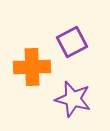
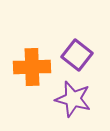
purple square: moved 5 px right, 13 px down; rotated 24 degrees counterclockwise
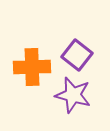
purple star: moved 4 px up
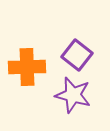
orange cross: moved 5 px left
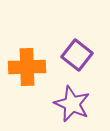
purple star: moved 1 px left, 9 px down; rotated 9 degrees clockwise
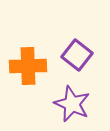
orange cross: moved 1 px right, 1 px up
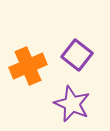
orange cross: rotated 21 degrees counterclockwise
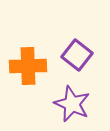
orange cross: rotated 21 degrees clockwise
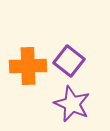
purple square: moved 8 px left, 6 px down
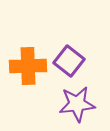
purple star: moved 5 px right; rotated 30 degrees counterclockwise
